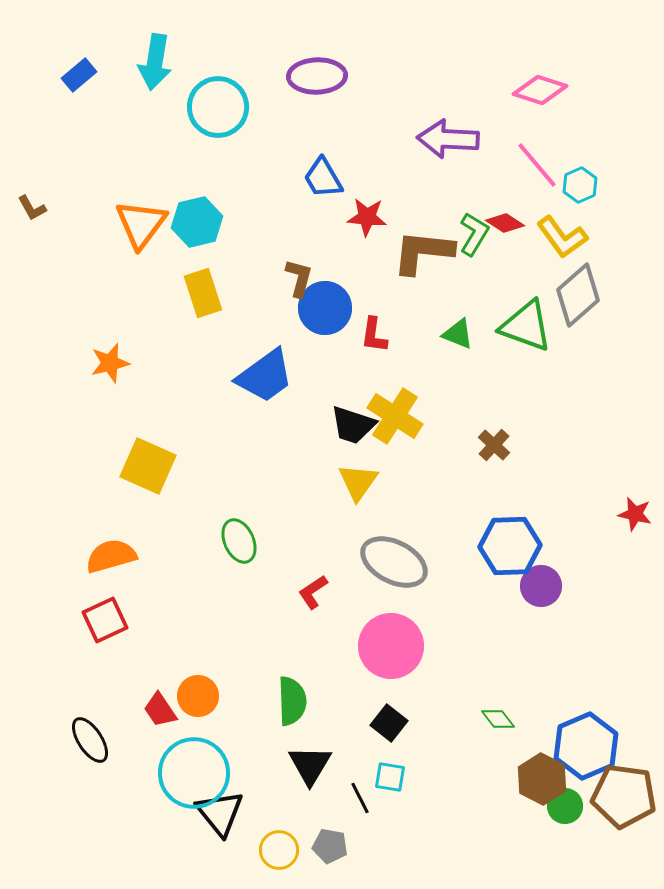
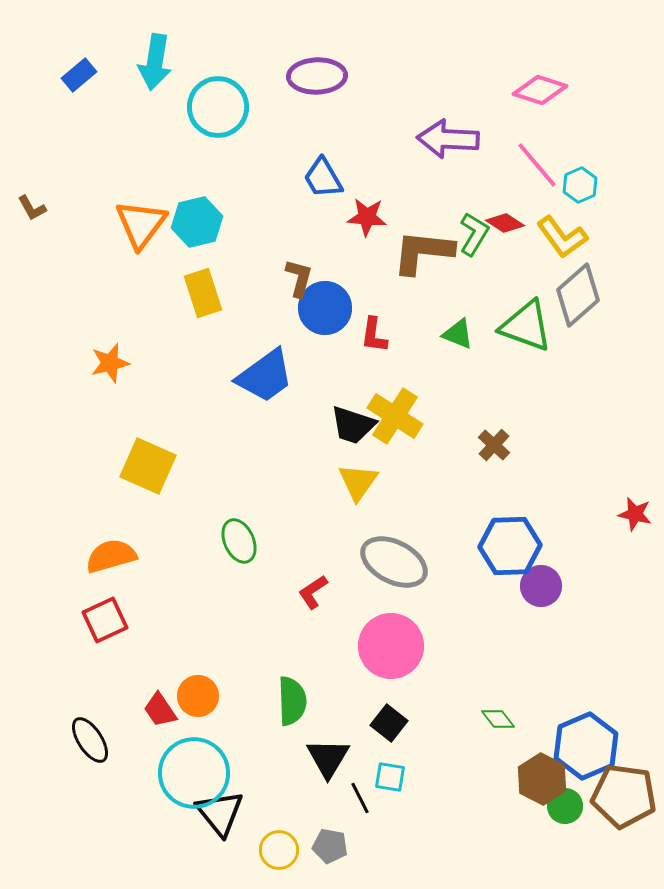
black triangle at (310, 765): moved 18 px right, 7 px up
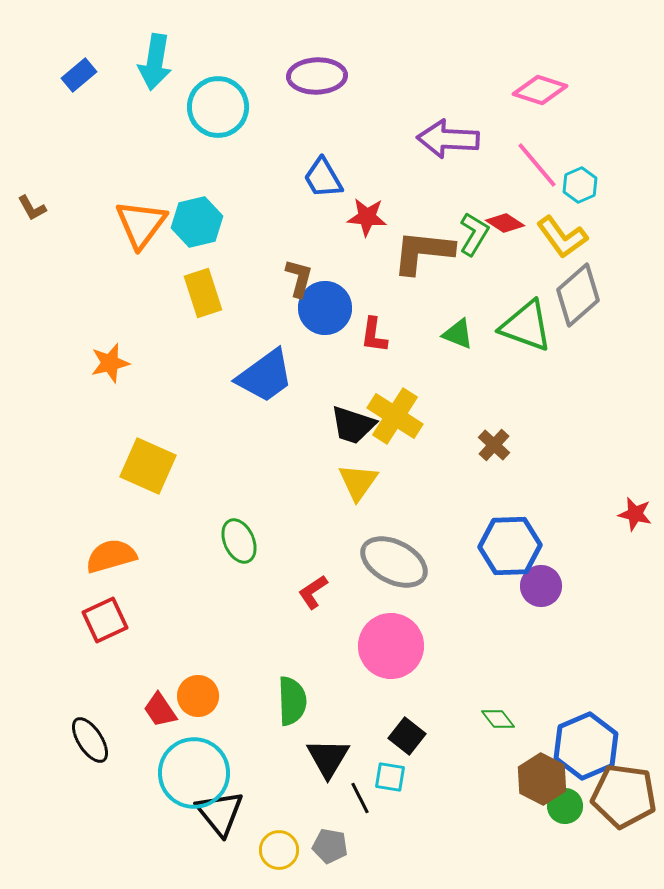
black square at (389, 723): moved 18 px right, 13 px down
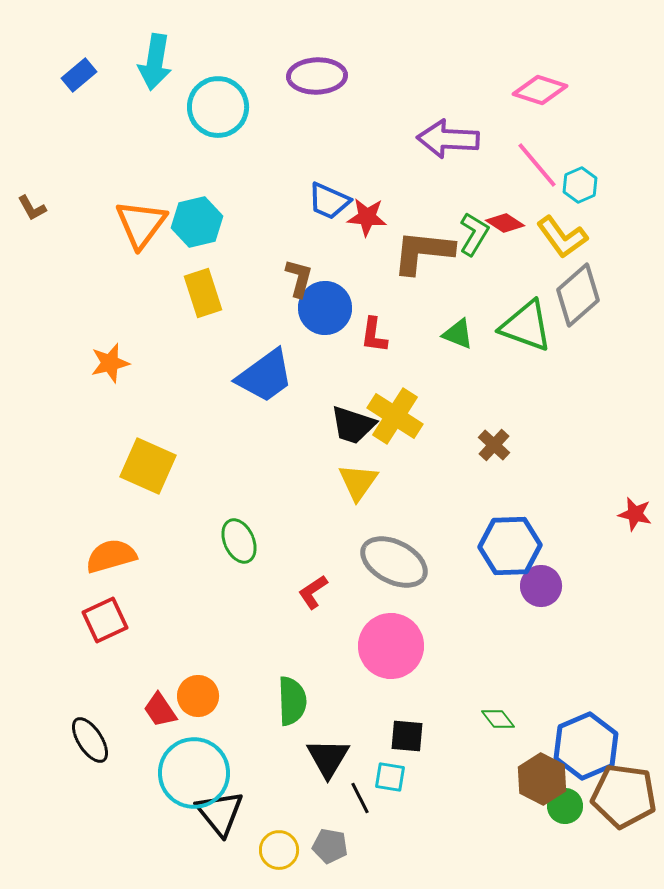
blue trapezoid at (323, 178): moved 6 px right, 23 px down; rotated 36 degrees counterclockwise
black square at (407, 736): rotated 33 degrees counterclockwise
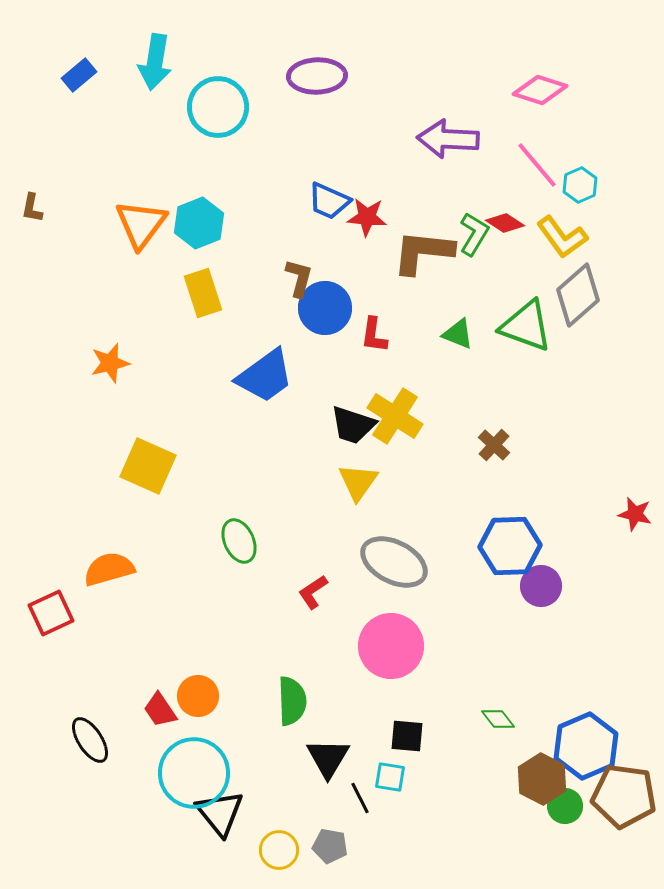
brown L-shape at (32, 208): rotated 40 degrees clockwise
cyan hexagon at (197, 222): moved 2 px right, 1 px down; rotated 9 degrees counterclockwise
orange semicircle at (111, 556): moved 2 px left, 13 px down
red square at (105, 620): moved 54 px left, 7 px up
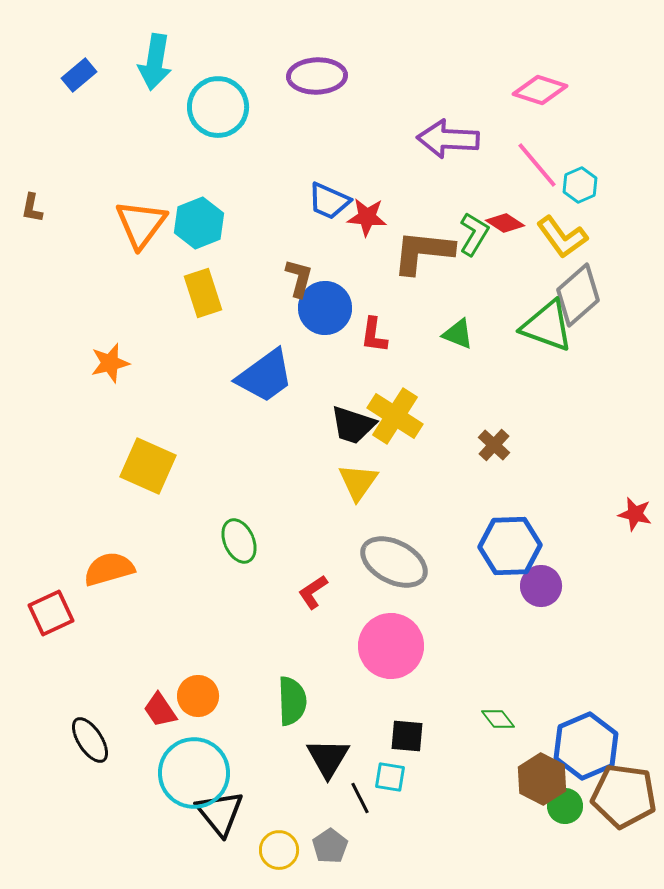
green triangle at (526, 326): moved 21 px right
gray pentagon at (330, 846): rotated 28 degrees clockwise
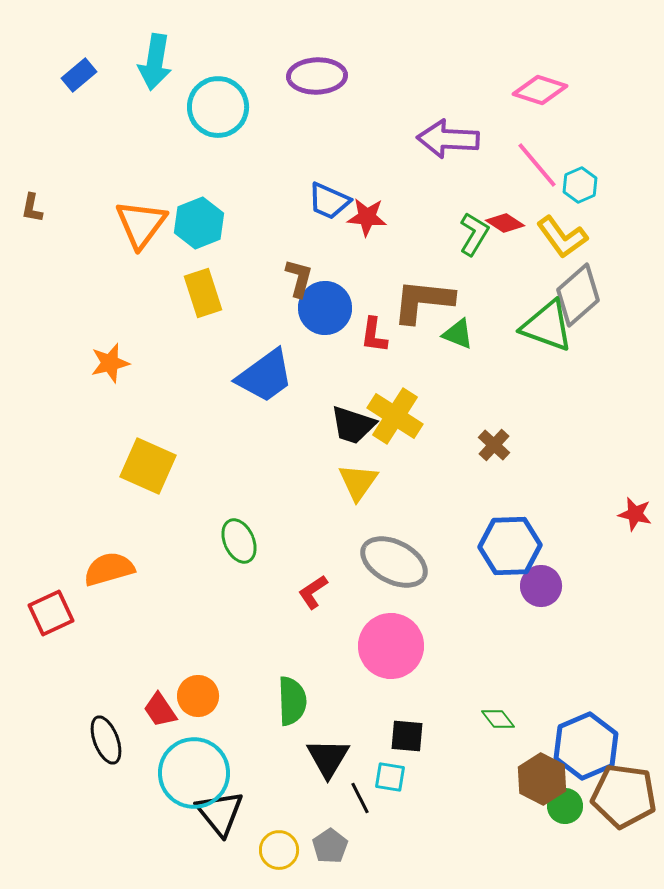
brown L-shape at (423, 252): moved 49 px down
black ellipse at (90, 740): moved 16 px right; rotated 12 degrees clockwise
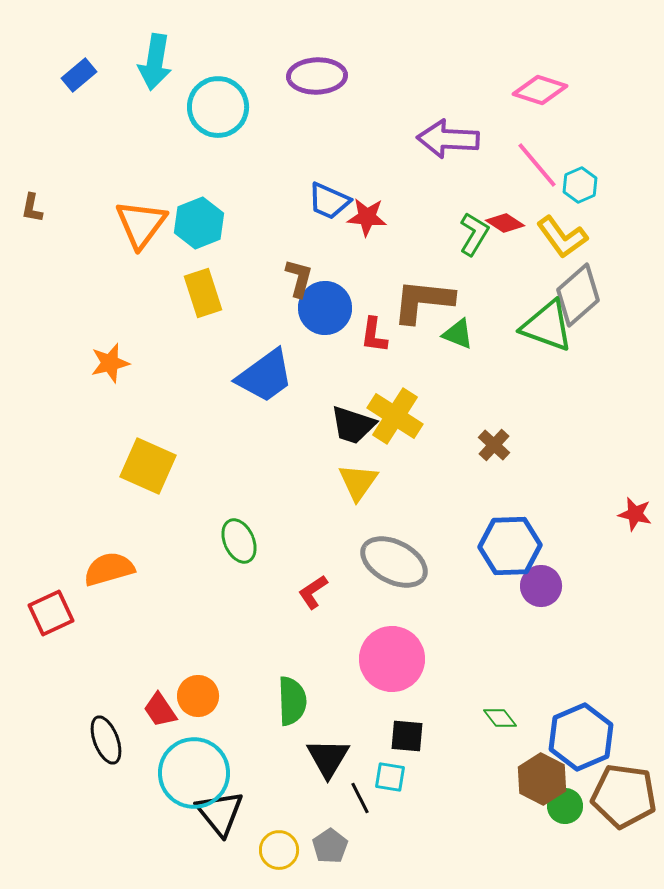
pink circle at (391, 646): moved 1 px right, 13 px down
green diamond at (498, 719): moved 2 px right, 1 px up
blue hexagon at (586, 746): moved 5 px left, 9 px up
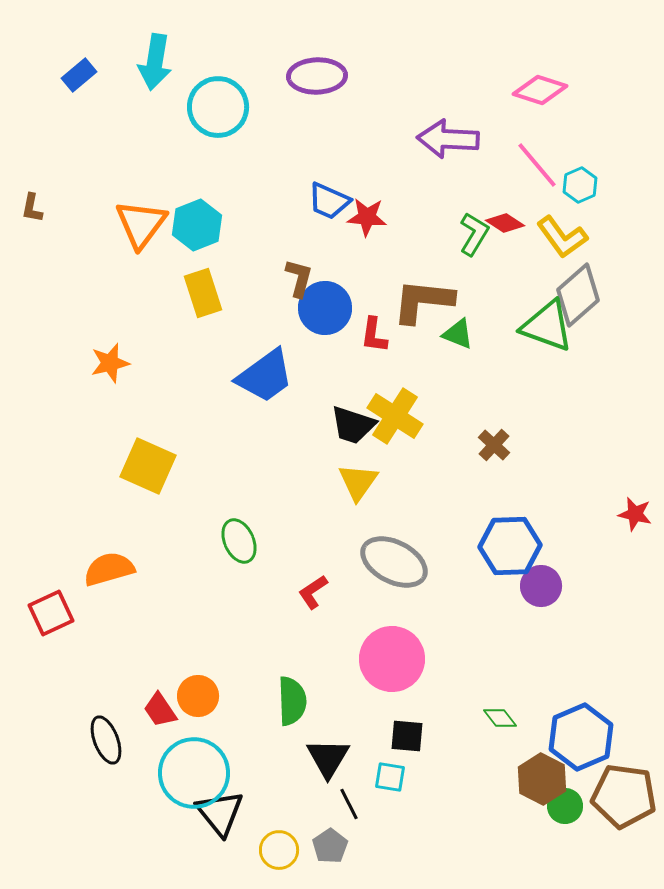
cyan hexagon at (199, 223): moved 2 px left, 2 px down
black line at (360, 798): moved 11 px left, 6 px down
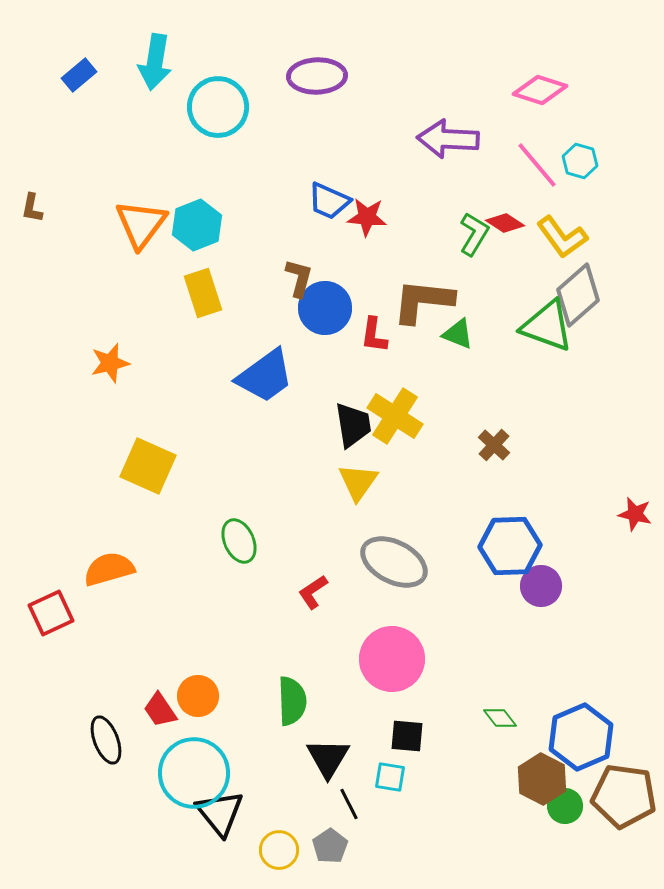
cyan hexagon at (580, 185): moved 24 px up; rotated 20 degrees counterclockwise
black trapezoid at (353, 425): rotated 117 degrees counterclockwise
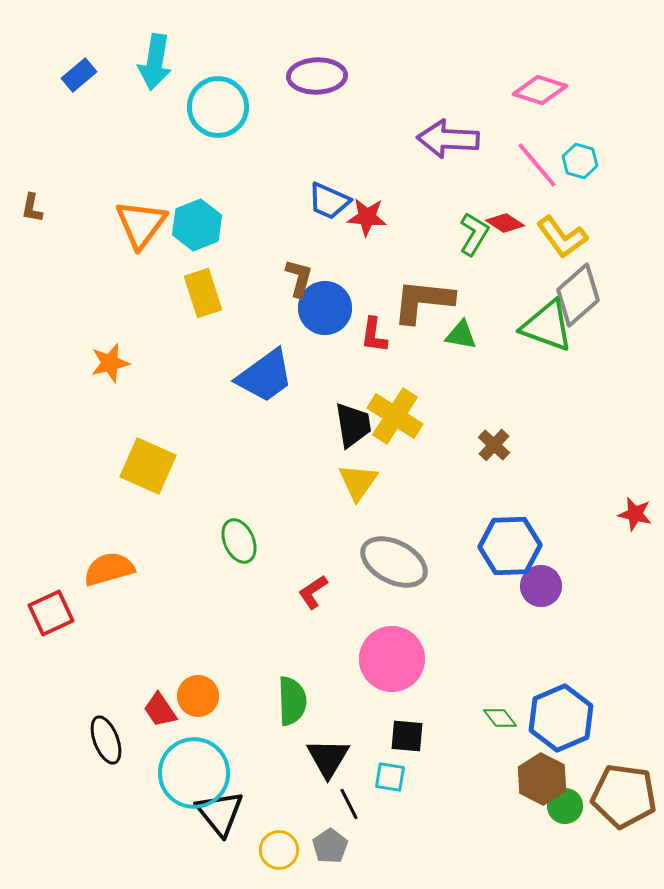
green triangle at (458, 334): moved 3 px right, 1 px down; rotated 12 degrees counterclockwise
blue hexagon at (581, 737): moved 20 px left, 19 px up
